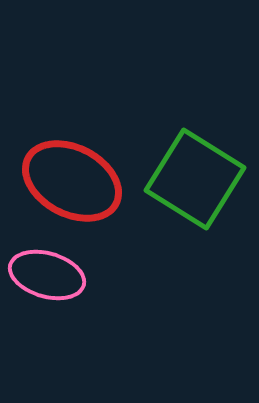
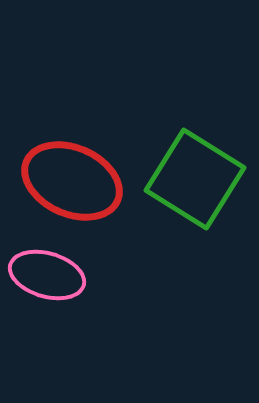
red ellipse: rotated 4 degrees counterclockwise
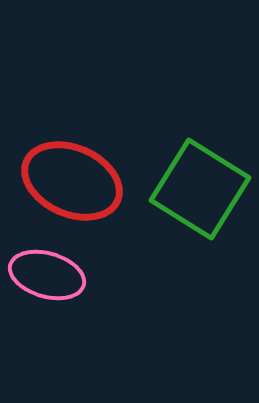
green square: moved 5 px right, 10 px down
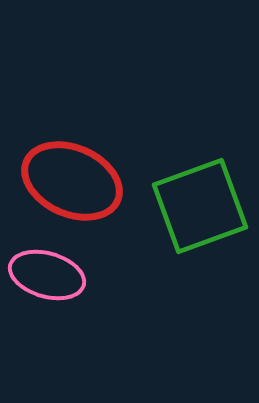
green square: moved 17 px down; rotated 38 degrees clockwise
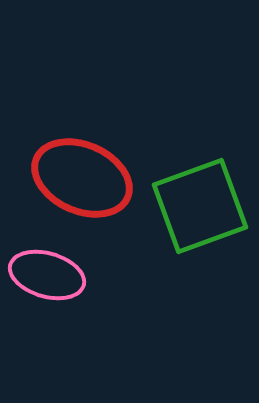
red ellipse: moved 10 px right, 3 px up
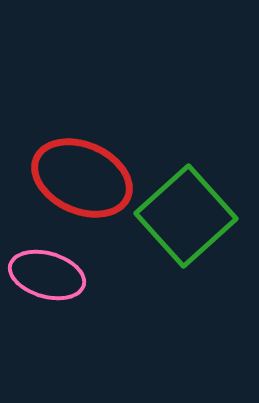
green square: moved 14 px left, 10 px down; rotated 22 degrees counterclockwise
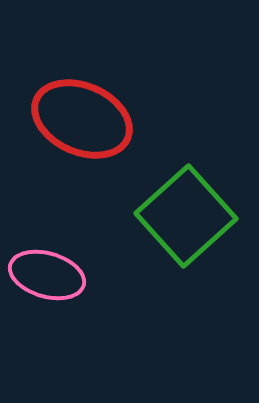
red ellipse: moved 59 px up
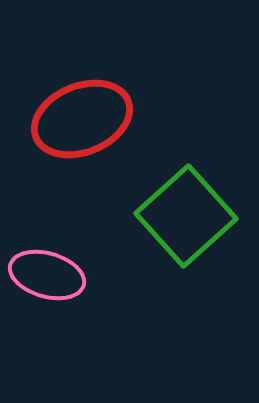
red ellipse: rotated 46 degrees counterclockwise
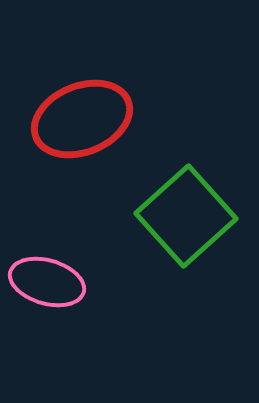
pink ellipse: moved 7 px down
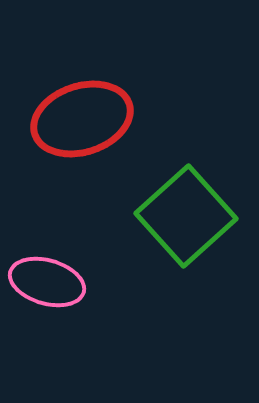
red ellipse: rotated 4 degrees clockwise
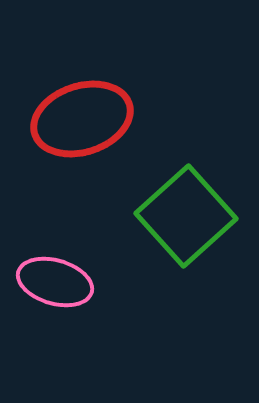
pink ellipse: moved 8 px right
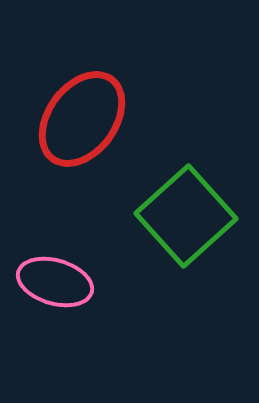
red ellipse: rotated 36 degrees counterclockwise
